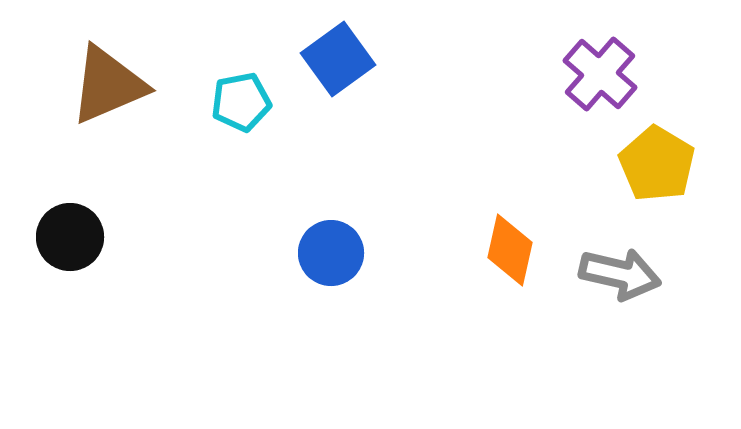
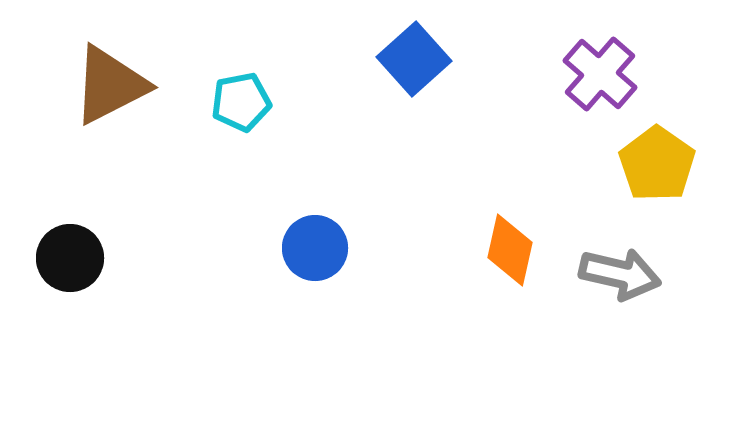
blue square: moved 76 px right; rotated 6 degrees counterclockwise
brown triangle: moved 2 px right; rotated 4 degrees counterclockwise
yellow pentagon: rotated 4 degrees clockwise
black circle: moved 21 px down
blue circle: moved 16 px left, 5 px up
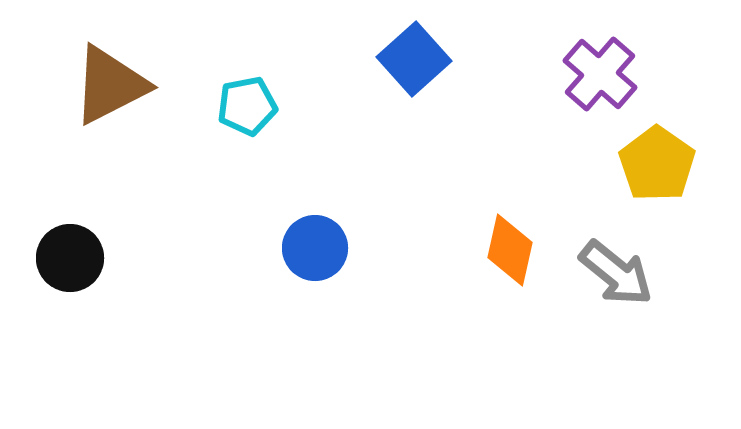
cyan pentagon: moved 6 px right, 4 px down
gray arrow: moved 4 px left, 1 px up; rotated 26 degrees clockwise
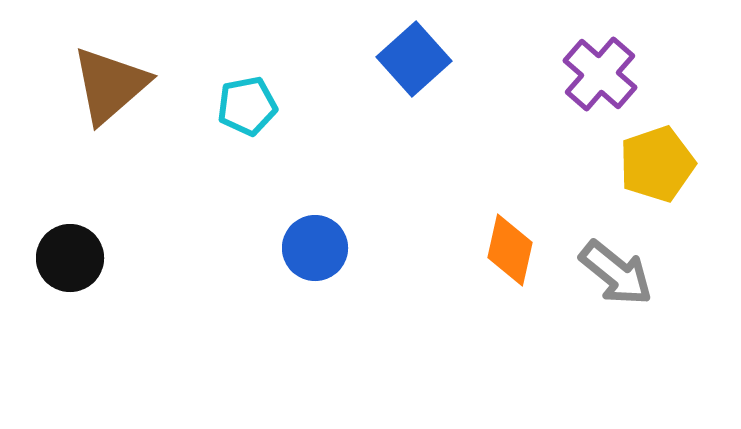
brown triangle: rotated 14 degrees counterclockwise
yellow pentagon: rotated 18 degrees clockwise
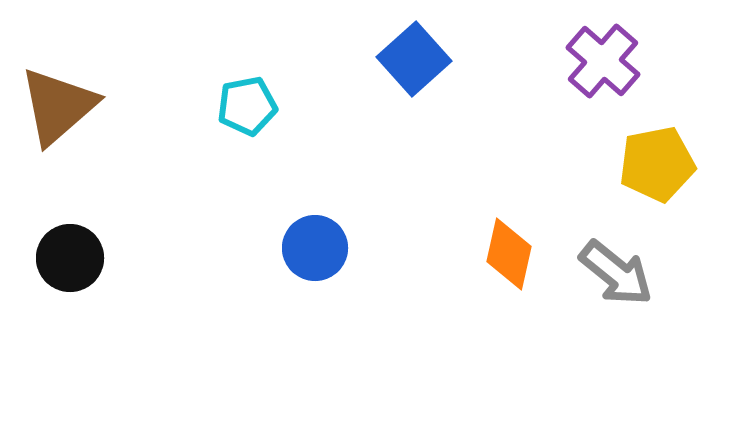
purple cross: moved 3 px right, 13 px up
brown triangle: moved 52 px left, 21 px down
yellow pentagon: rotated 8 degrees clockwise
orange diamond: moved 1 px left, 4 px down
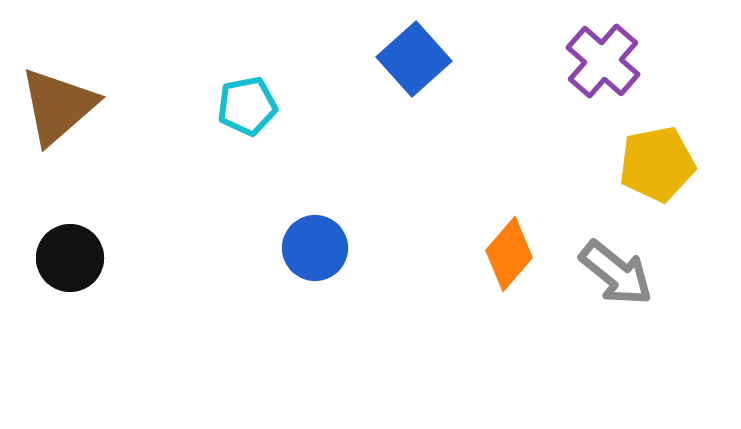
orange diamond: rotated 28 degrees clockwise
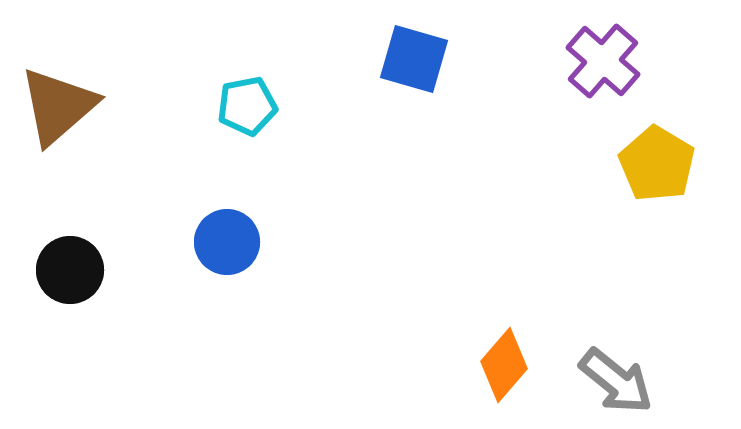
blue square: rotated 32 degrees counterclockwise
yellow pentagon: rotated 30 degrees counterclockwise
blue circle: moved 88 px left, 6 px up
orange diamond: moved 5 px left, 111 px down
black circle: moved 12 px down
gray arrow: moved 108 px down
